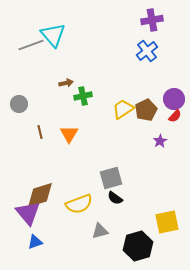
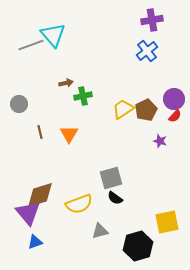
purple star: rotated 24 degrees counterclockwise
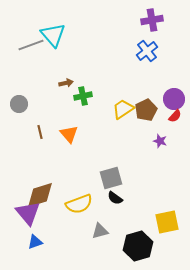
orange triangle: rotated 12 degrees counterclockwise
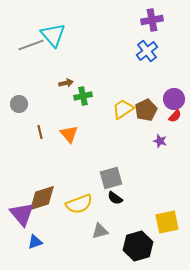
brown diamond: moved 2 px right, 3 px down
purple triangle: moved 6 px left, 1 px down
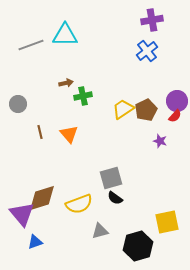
cyan triangle: moved 12 px right; rotated 48 degrees counterclockwise
purple circle: moved 3 px right, 2 px down
gray circle: moved 1 px left
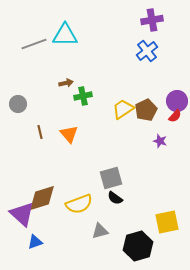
gray line: moved 3 px right, 1 px up
purple triangle: rotated 8 degrees counterclockwise
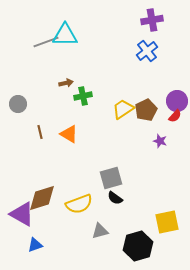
gray line: moved 12 px right, 2 px up
orange triangle: rotated 18 degrees counterclockwise
purple triangle: rotated 12 degrees counterclockwise
blue triangle: moved 3 px down
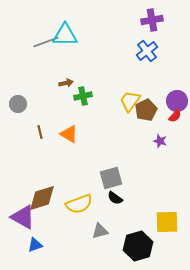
yellow trapezoid: moved 7 px right, 8 px up; rotated 20 degrees counterclockwise
purple triangle: moved 1 px right, 3 px down
yellow square: rotated 10 degrees clockwise
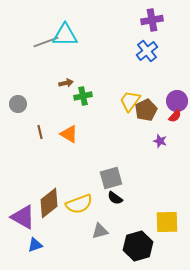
brown diamond: moved 7 px right, 5 px down; rotated 20 degrees counterclockwise
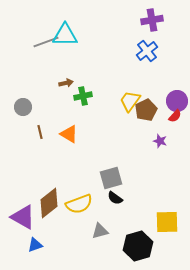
gray circle: moved 5 px right, 3 px down
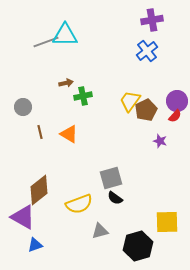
brown diamond: moved 10 px left, 13 px up
